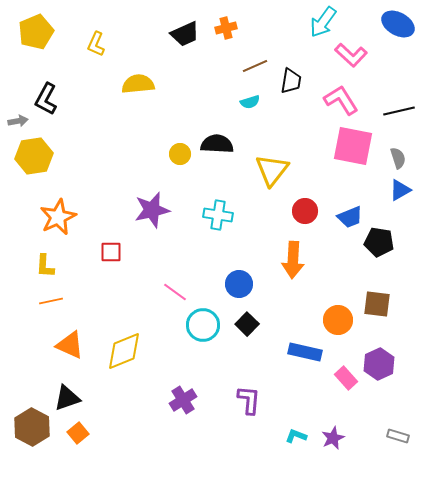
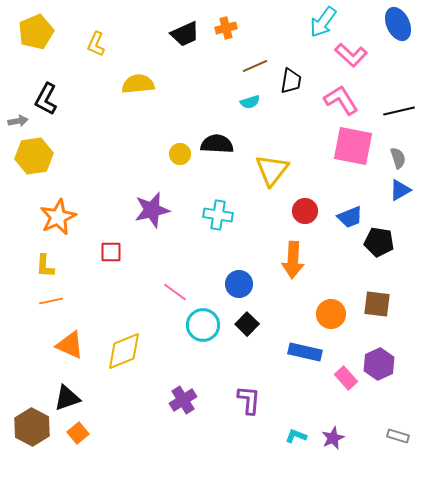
blue ellipse at (398, 24): rotated 36 degrees clockwise
orange circle at (338, 320): moved 7 px left, 6 px up
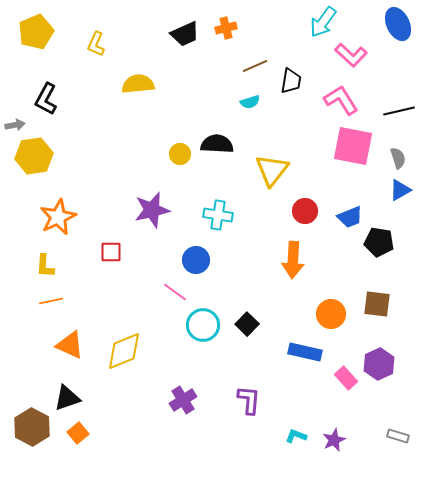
gray arrow at (18, 121): moved 3 px left, 4 px down
blue circle at (239, 284): moved 43 px left, 24 px up
purple star at (333, 438): moved 1 px right, 2 px down
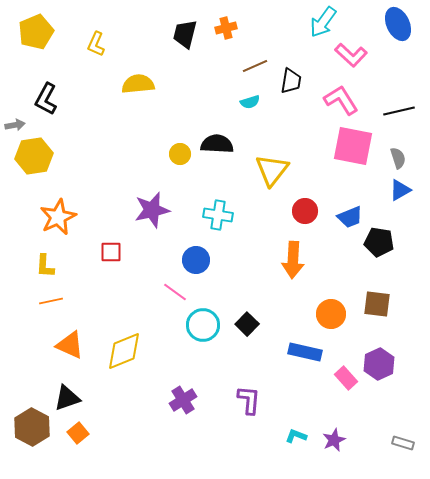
black trapezoid at (185, 34): rotated 128 degrees clockwise
gray rectangle at (398, 436): moved 5 px right, 7 px down
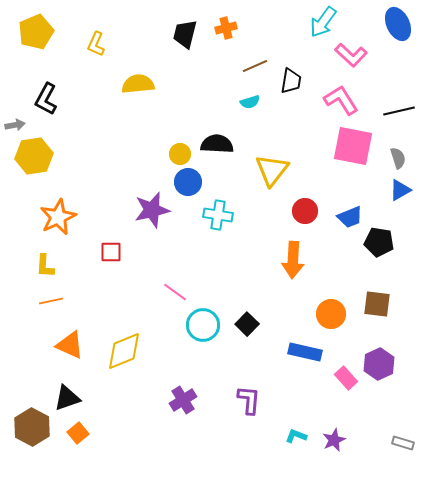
blue circle at (196, 260): moved 8 px left, 78 px up
